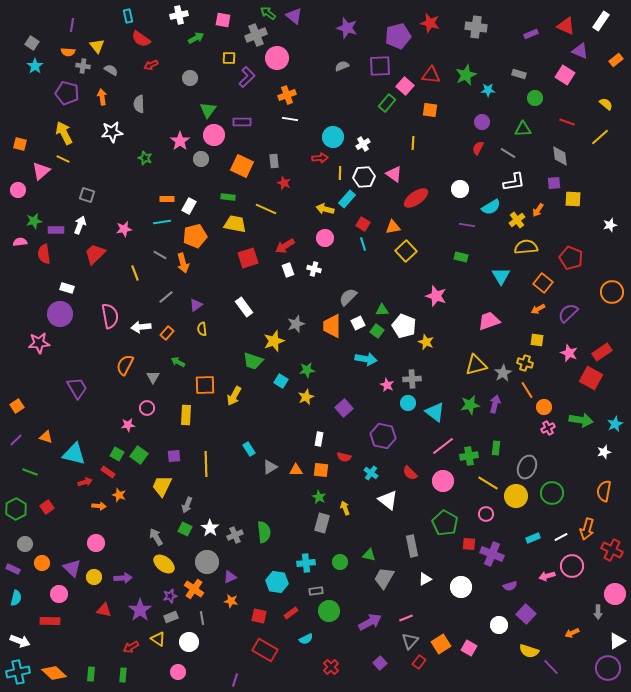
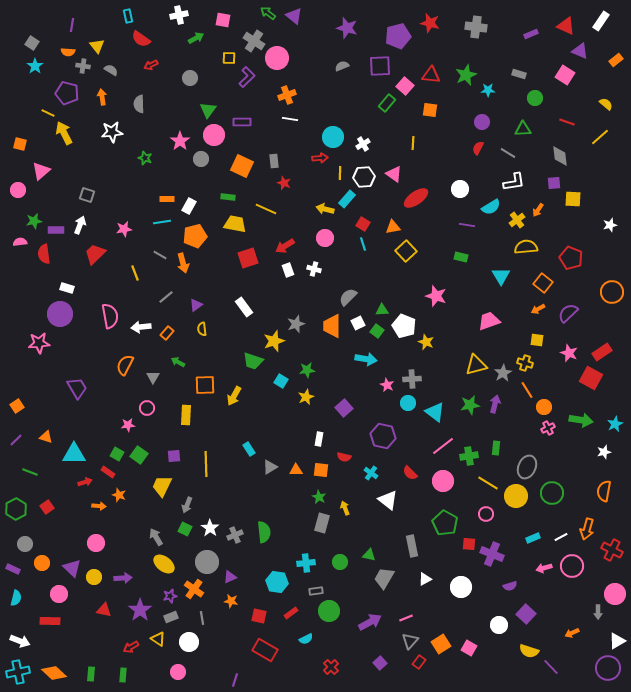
gray cross at (256, 35): moved 2 px left, 6 px down; rotated 35 degrees counterclockwise
yellow line at (63, 159): moved 15 px left, 46 px up
cyan triangle at (74, 454): rotated 15 degrees counterclockwise
pink arrow at (547, 576): moved 3 px left, 8 px up
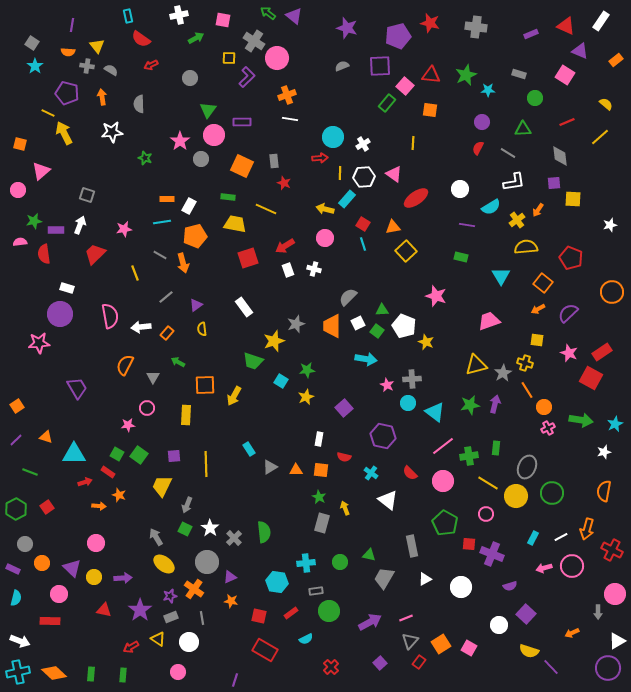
gray cross at (83, 66): moved 4 px right
red line at (567, 122): rotated 42 degrees counterclockwise
gray cross at (235, 535): moved 1 px left, 3 px down; rotated 21 degrees counterclockwise
cyan rectangle at (533, 538): rotated 40 degrees counterclockwise
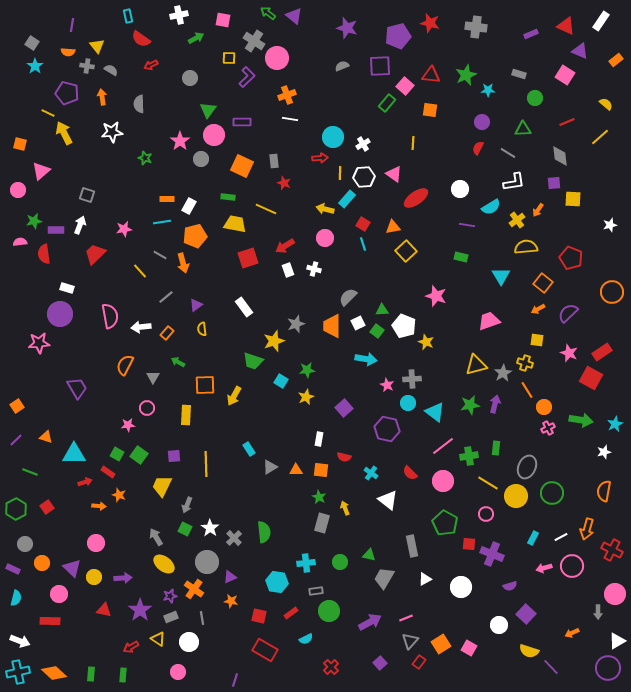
yellow line at (135, 273): moved 5 px right, 2 px up; rotated 21 degrees counterclockwise
purple hexagon at (383, 436): moved 4 px right, 7 px up
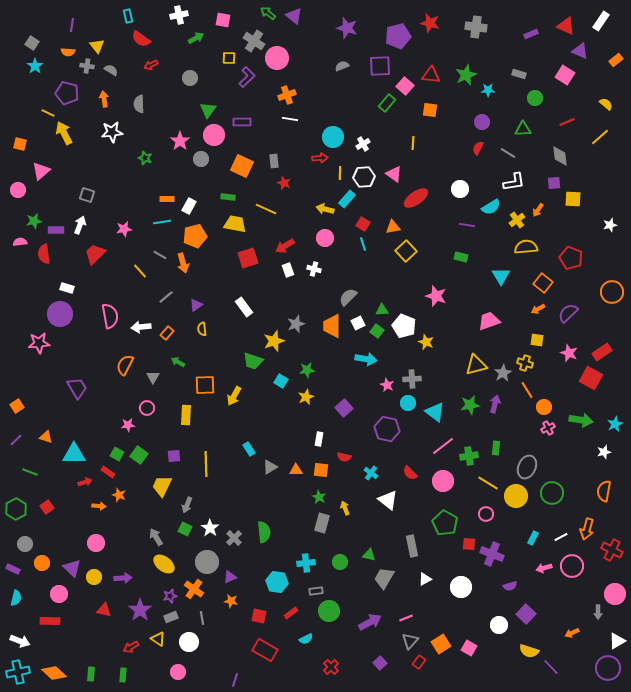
orange arrow at (102, 97): moved 2 px right, 2 px down
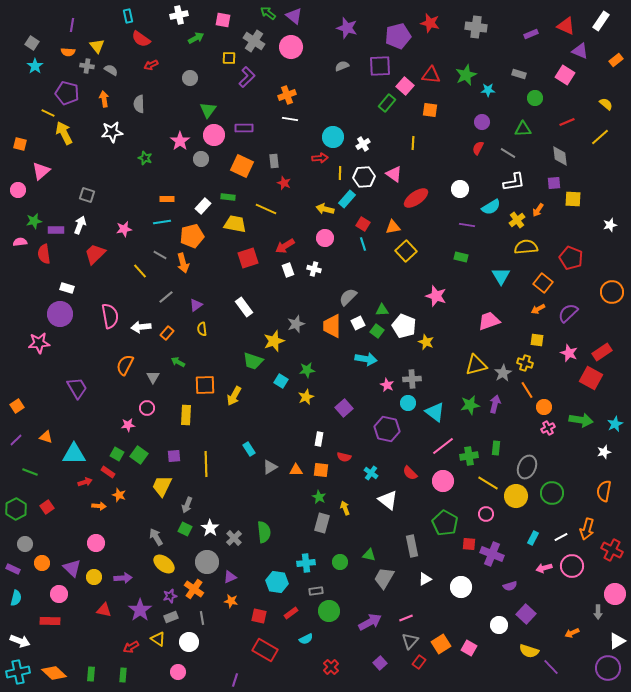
pink circle at (277, 58): moved 14 px right, 11 px up
purple rectangle at (242, 122): moved 2 px right, 6 px down
white rectangle at (189, 206): moved 14 px right; rotated 14 degrees clockwise
orange pentagon at (195, 236): moved 3 px left
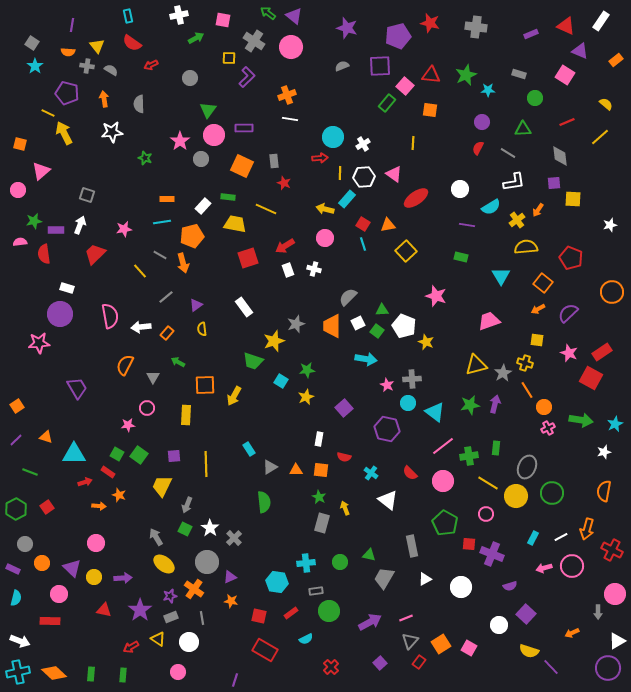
red semicircle at (141, 39): moved 9 px left, 4 px down
orange triangle at (393, 227): moved 5 px left, 2 px up
green semicircle at (264, 532): moved 30 px up
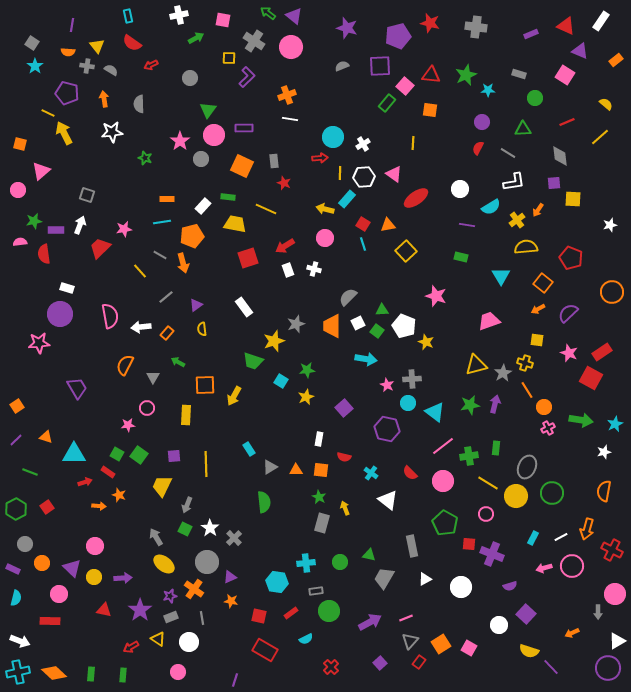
red trapezoid at (95, 254): moved 5 px right, 6 px up
pink circle at (96, 543): moved 1 px left, 3 px down
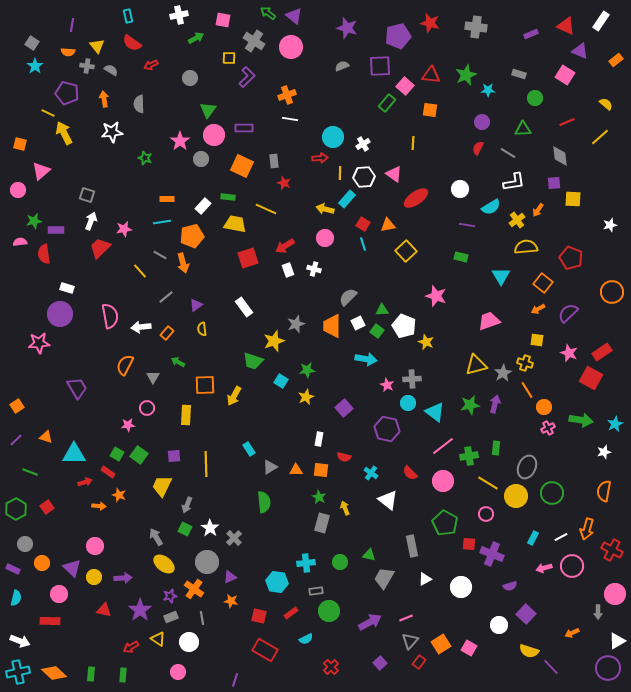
white arrow at (80, 225): moved 11 px right, 4 px up
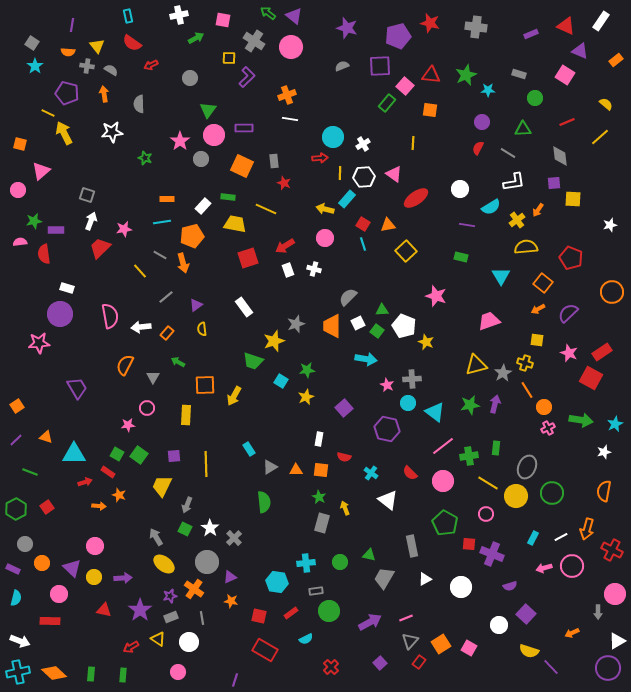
orange arrow at (104, 99): moved 5 px up
